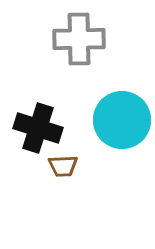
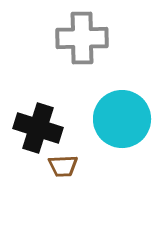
gray cross: moved 3 px right, 1 px up
cyan circle: moved 1 px up
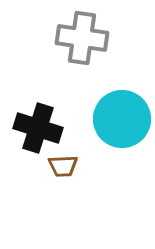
gray cross: rotated 9 degrees clockwise
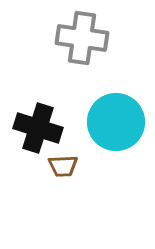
cyan circle: moved 6 px left, 3 px down
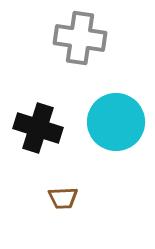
gray cross: moved 2 px left
brown trapezoid: moved 32 px down
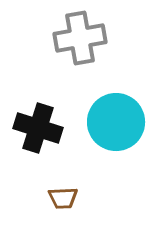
gray cross: rotated 18 degrees counterclockwise
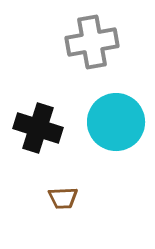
gray cross: moved 12 px right, 4 px down
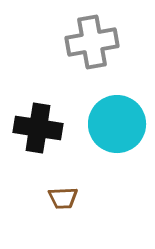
cyan circle: moved 1 px right, 2 px down
black cross: rotated 9 degrees counterclockwise
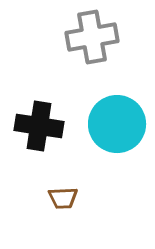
gray cross: moved 5 px up
black cross: moved 1 px right, 2 px up
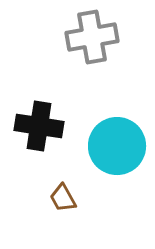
cyan circle: moved 22 px down
brown trapezoid: rotated 64 degrees clockwise
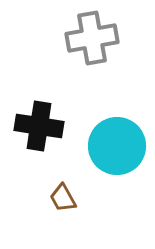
gray cross: moved 1 px down
